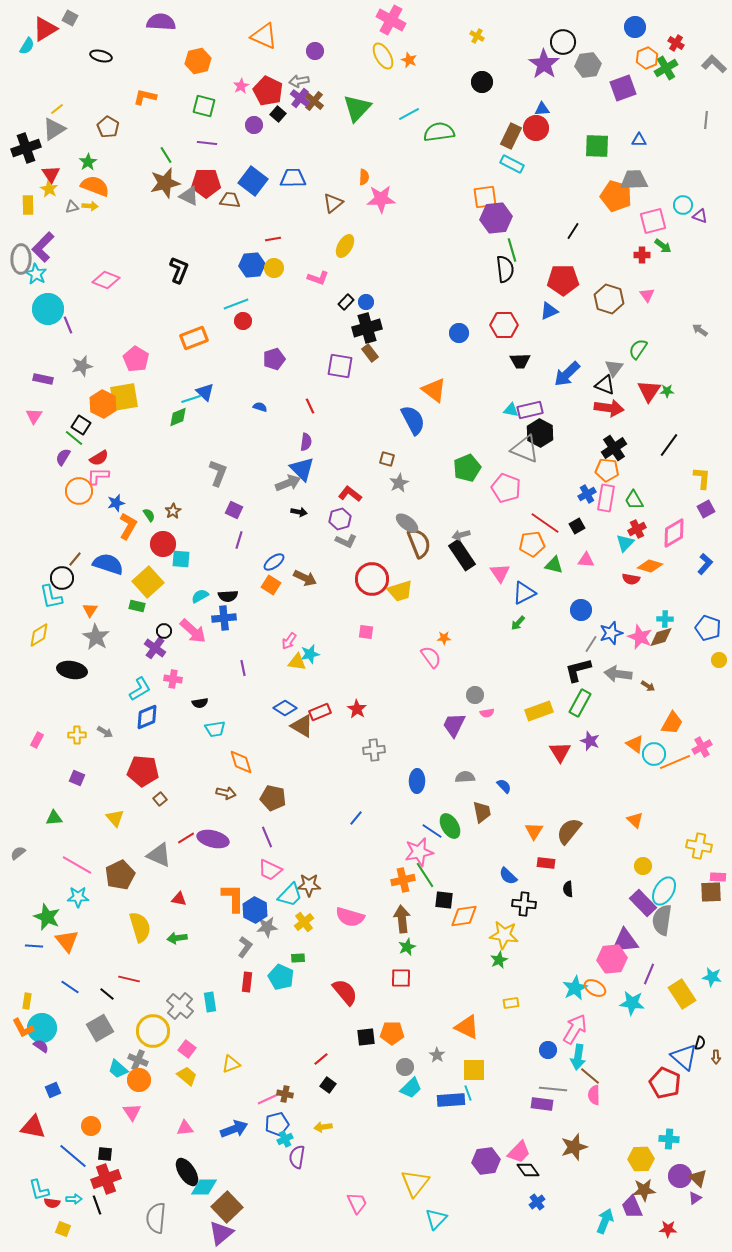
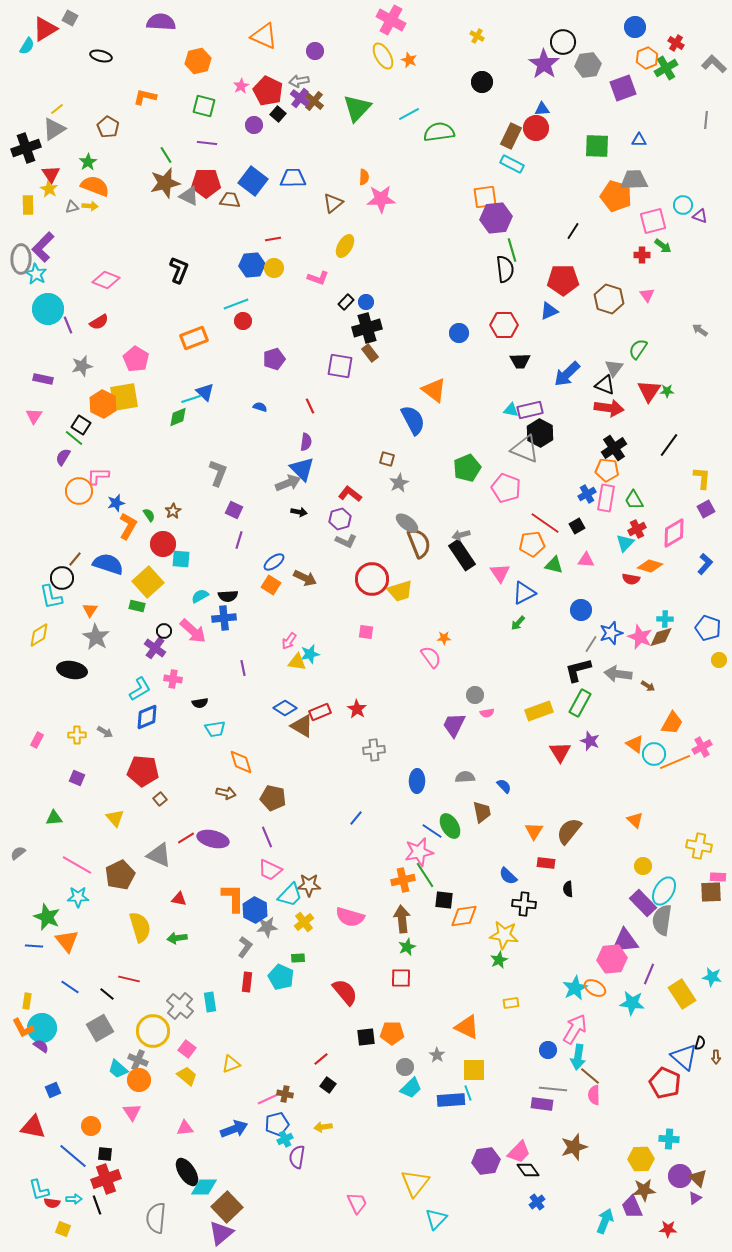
red semicircle at (99, 458): moved 136 px up
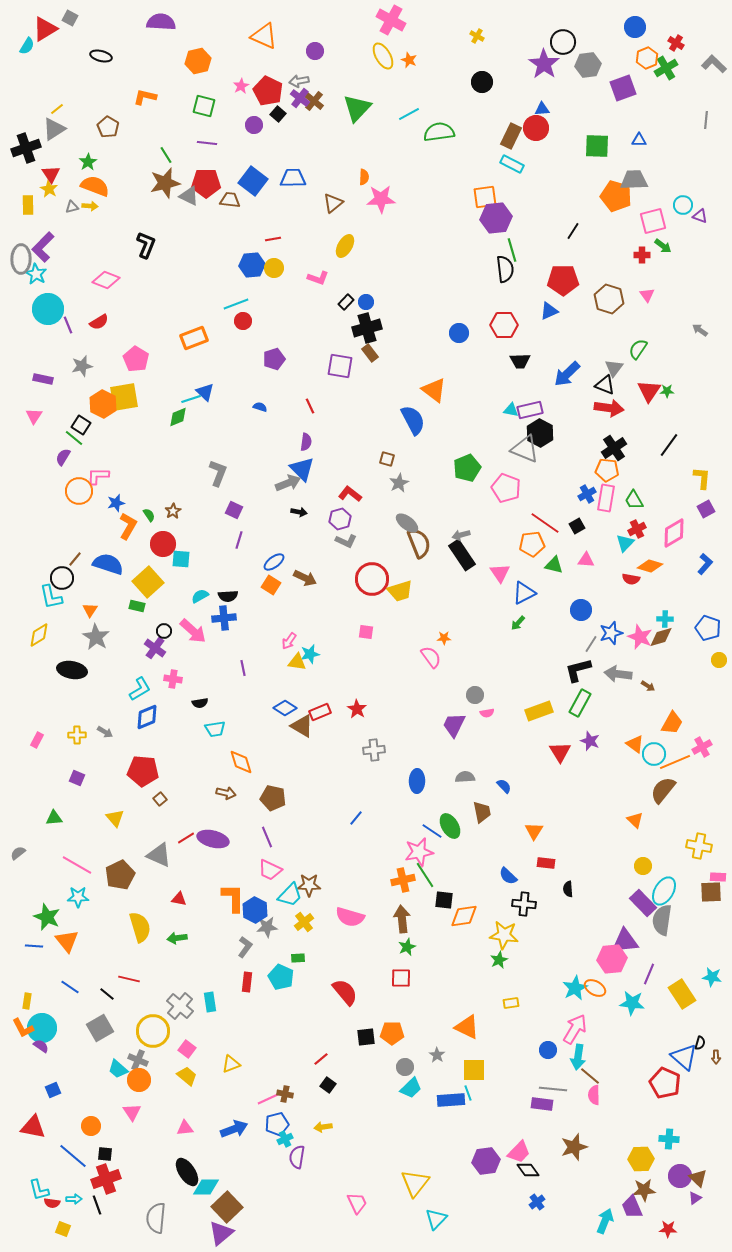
black L-shape at (179, 270): moved 33 px left, 25 px up
brown semicircle at (569, 831): moved 94 px right, 41 px up
cyan diamond at (204, 1187): moved 2 px right
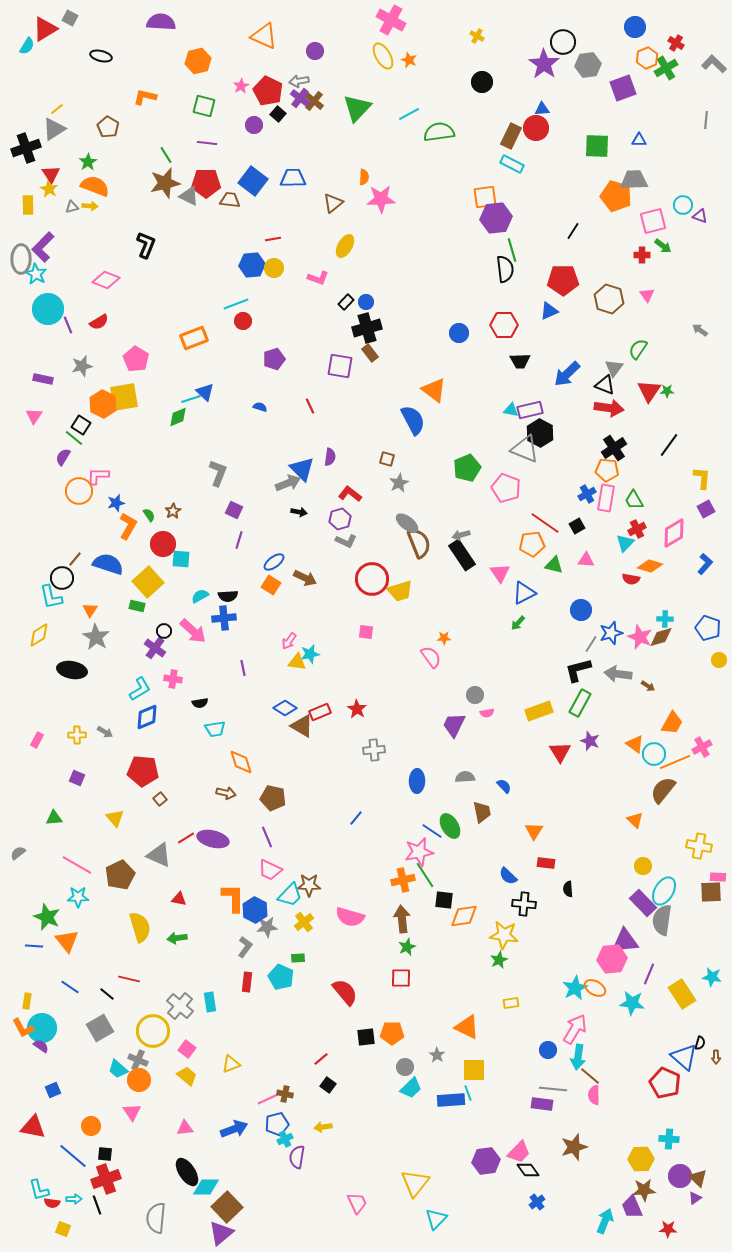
purple semicircle at (306, 442): moved 24 px right, 15 px down
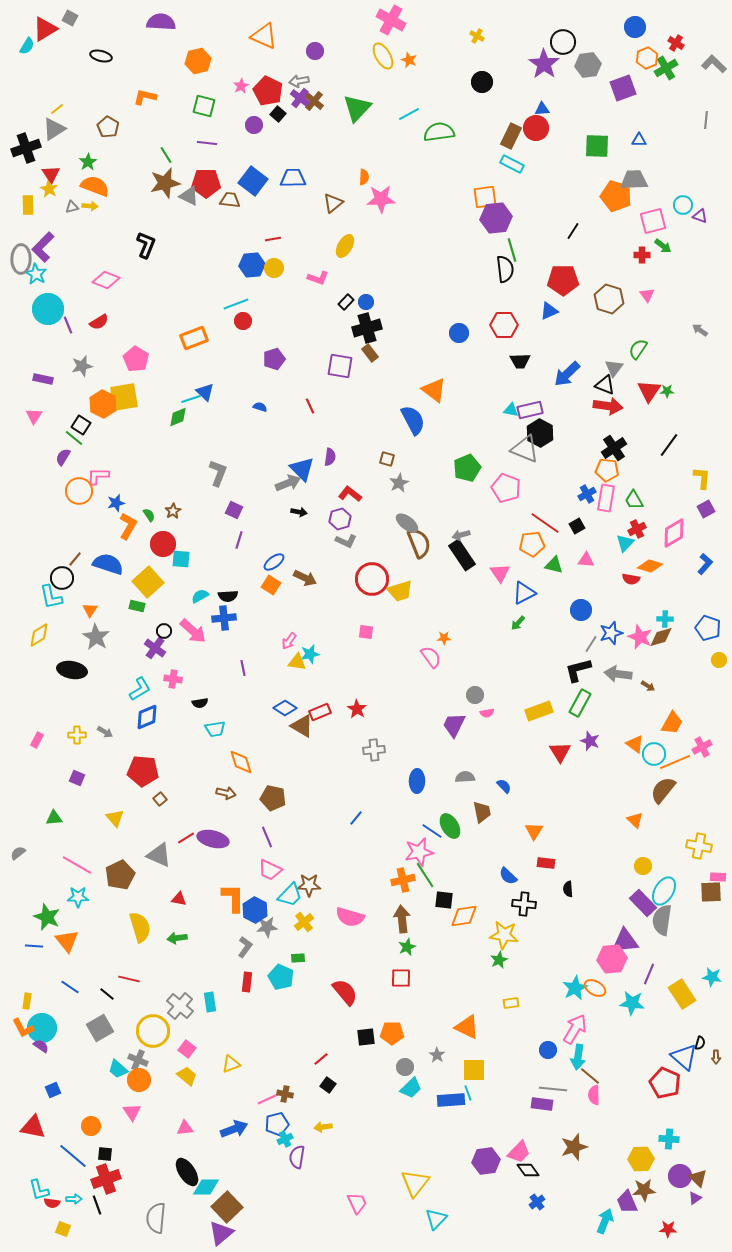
red arrow at (609, 408): moved 1 px left, 2 px up
purple trapezoid at (632, 1207): moved 5 px left, 5 px up
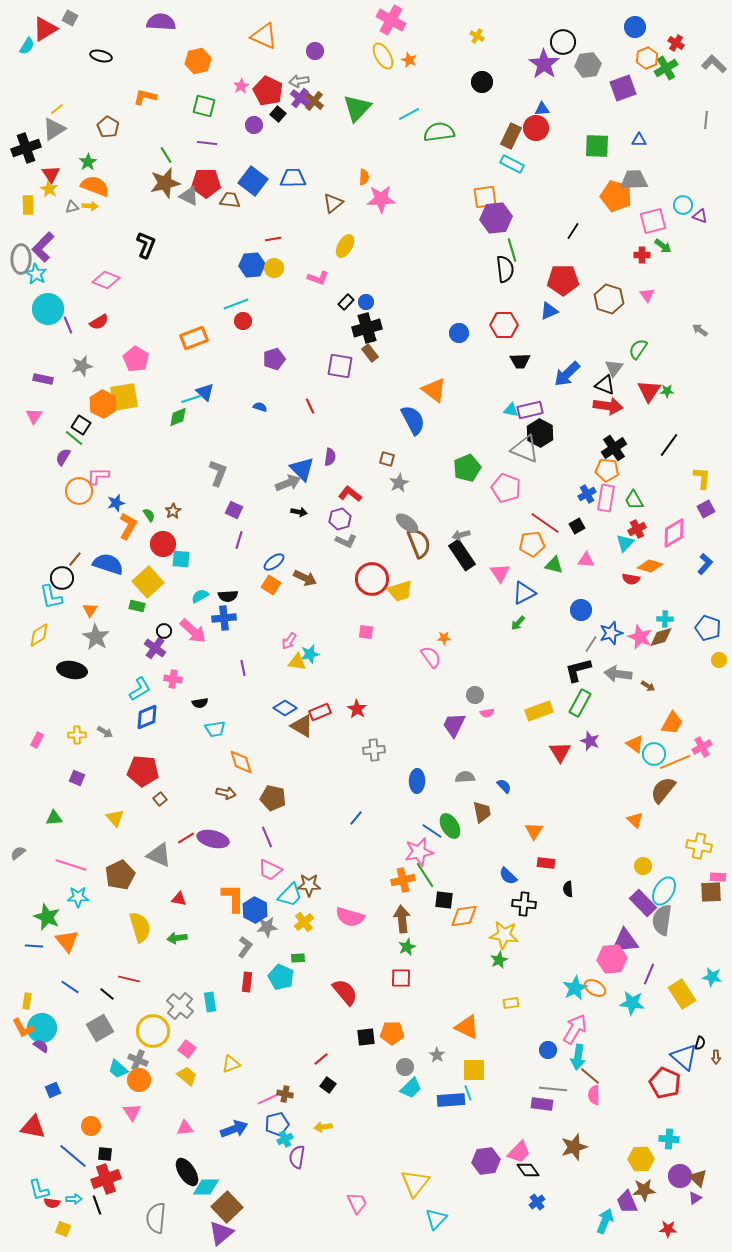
pink line at (77, 865): moved 6 px left; rotated 12 degrees counterclockwise
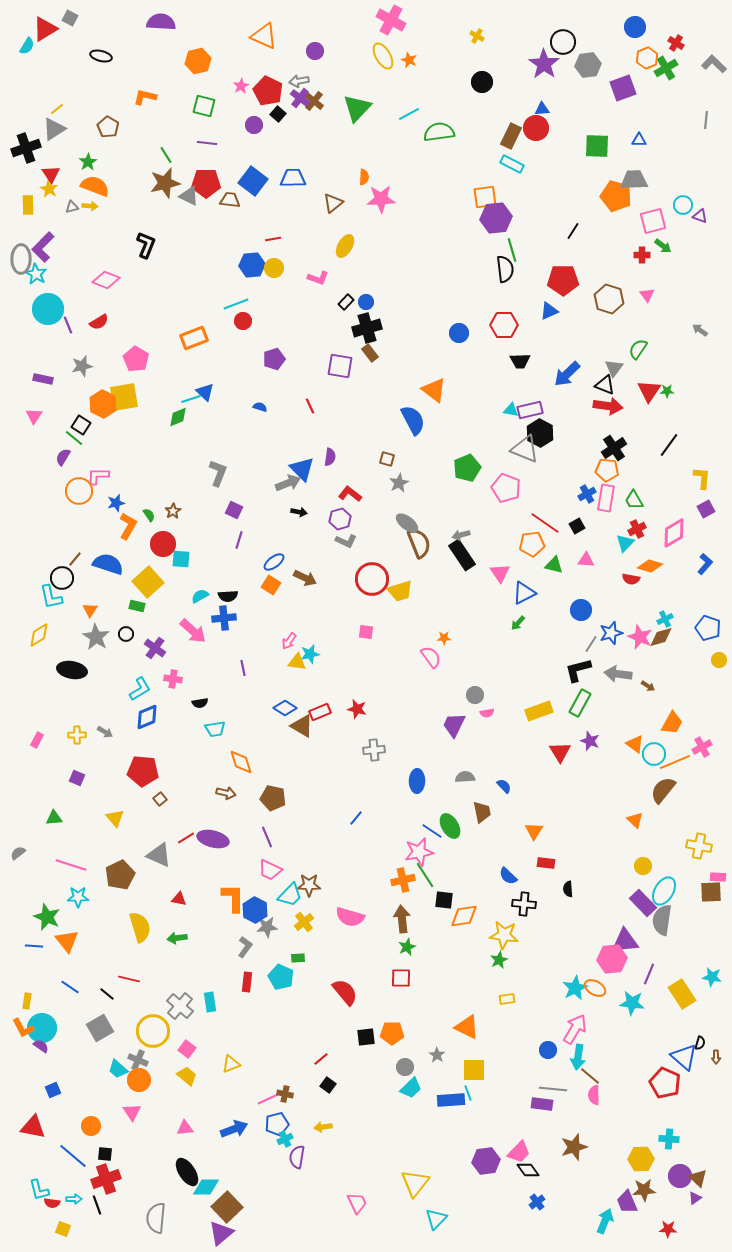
cyan cross at (665, 619): rotated 28 degrees counterclockwise
black circle at (164, 631): moved 38 px left, 3 px down
red star at (357, 709): rotated 18 degrees counterclockwise
yellow rectangle at (511, 1003): moved 4 px left, 4 px up
